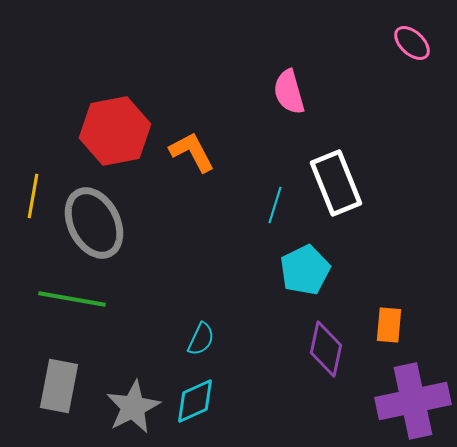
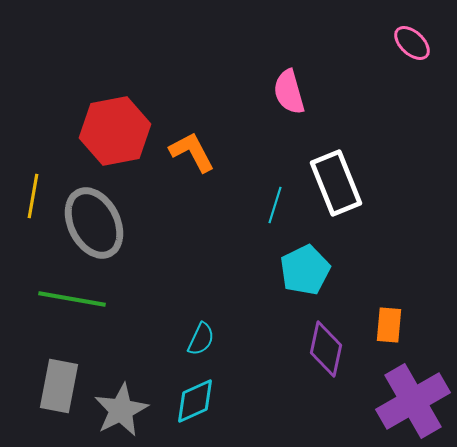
purple cross: rotated 18 degrees counterclockwise
gray star: moved 12 px left, 3 px down
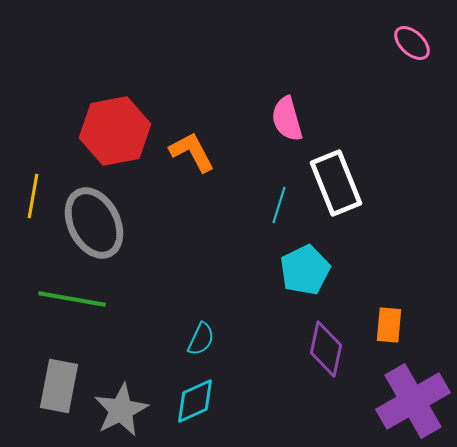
pink semicircle: moved 2 px left, 27 px down
cyan line: moved 4 px right
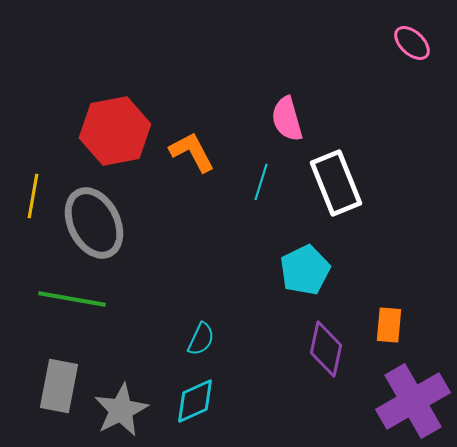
cyan line: moved 18 px left, 23 px up
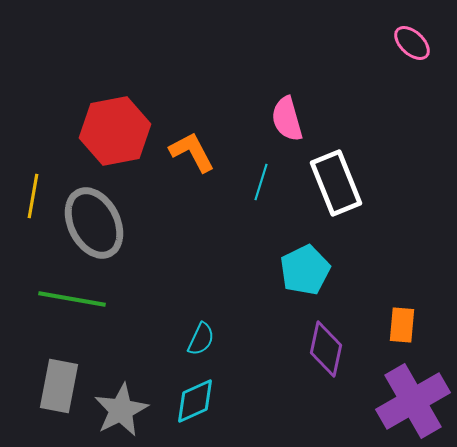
orange rectangle: moved 13 px right
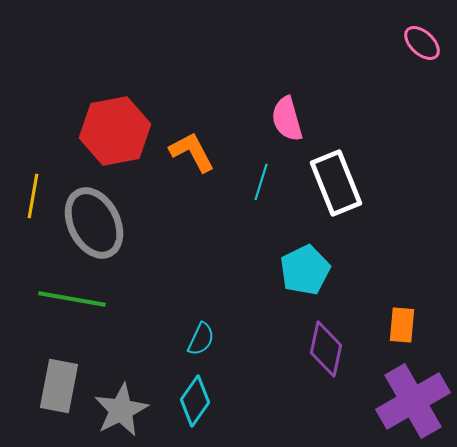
pink ellipse: moved 10 px right
cyan diamond: rotated 30 degrees counterclockwise
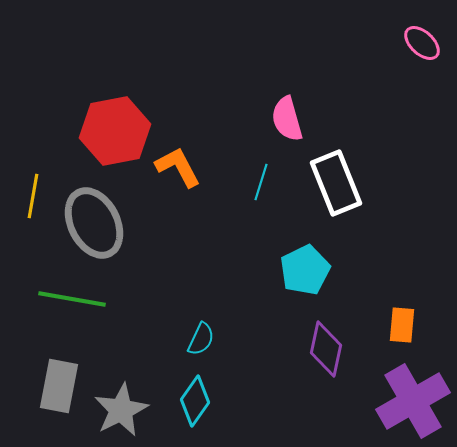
orange L-shape: moved 14 px left, 15 px down
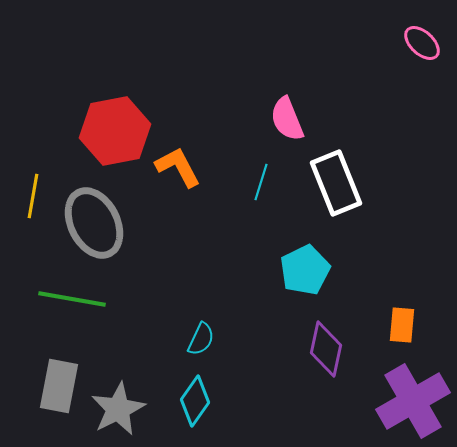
pink semicircle: rotated 6 degrees counterclockwise
gray star: moved 3 px left, 1 px up
